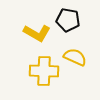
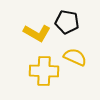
black pentagon: moved 1 px left, 2 px down
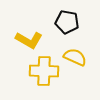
yellow L-shape: moved 8 px left, 7 px down
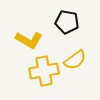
yellow semicircle: moved 3 px down; rotated 120 degrees clockwise
yellow cross: rotated 12 degrees counterclockwise
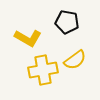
yellow L-shape: moved 1 px left, 2 px up
yellow cross: moved 1 px left, 1 px up
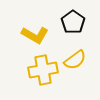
black pentagon: moved 6 px right; rotated 25 degrees clockwise
yellow L-shape: moved 7 px right, 3 px up
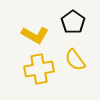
yellow semicircle: rotated 90 degrees clockwise
yellow cross: moved 4 px left, 1 px up
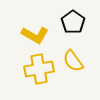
yellow semicircle: moved 2 px left, 1 px down
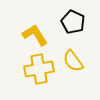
black pentagon: rotated 10 degrees counterclockwise
yellow L-shape: rotated 152 degrees counterclockwise
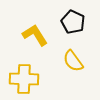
yellow cross: moved 15 px left, 10 px down; rotated 12 degrees clockwise
